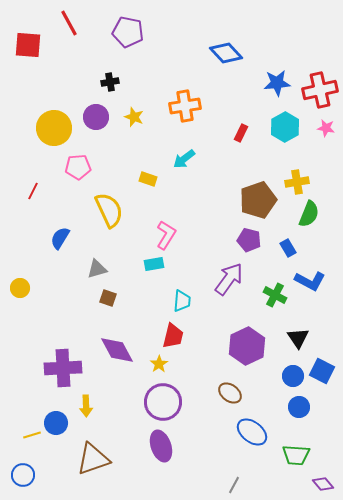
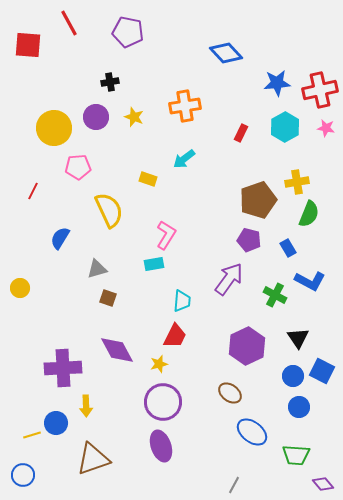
red trapezoid at (173, 336): moved 2 px right; rotated 12 degrees clockwise
yellow star at (159, 364): rotated 18 degrees clockwise
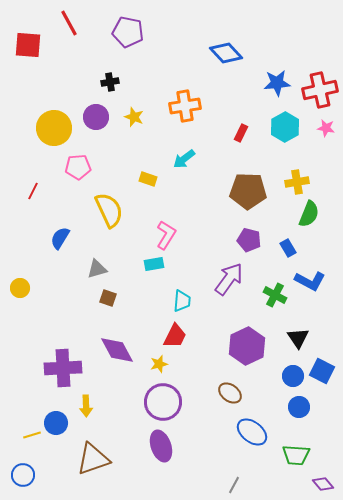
brown pentagon at (258, 200): moved 10 px left, 9 px up; rotated 21 degrees clockwise
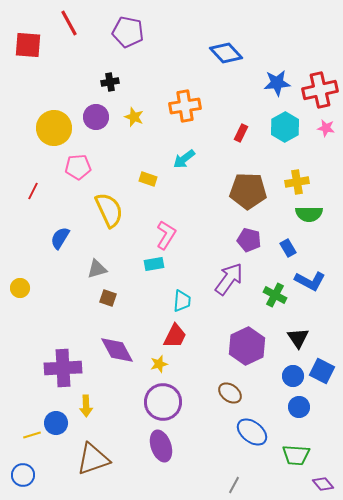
green semicircle at (309, 214): rotated 68 degrees clockwise
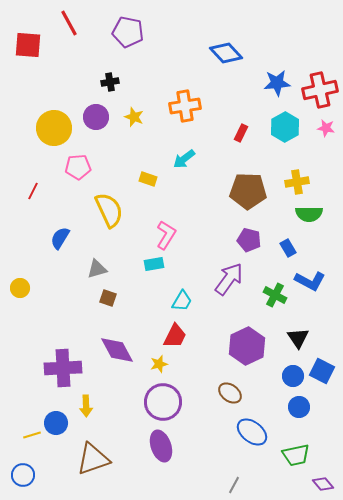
cyan trapezoid at (182, 301): rotated 25 degrees clockwise
green trapezoid at (296, 455): rotated 16 degrees counterclockwise
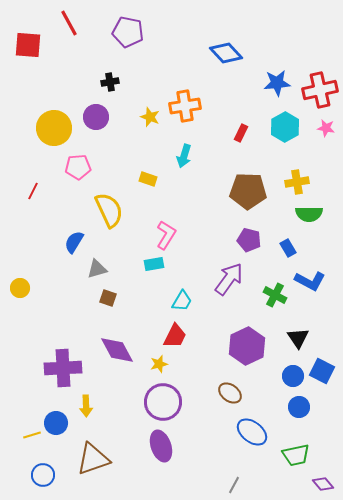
yellow star at (134, 117): moved 16 px right
cyan arrow at (184, 159): moved 3 px up; rotated 35 degrees counterclockwise
blue semicircle at (60, 238): moved 14 px right, 4 px down
blue circle at (23, 475): moved 20 px right
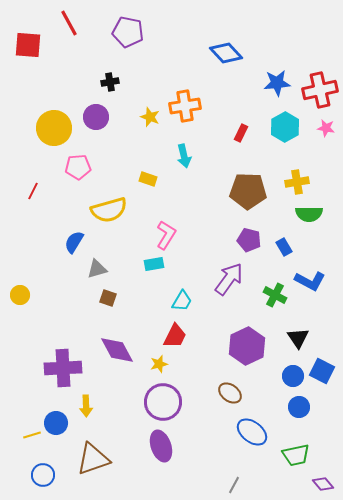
cyan arrow at (184, 156): rotated 30 degrees counterclockwise
yellow semicircle at (109, 210): rotated 99 degrees clockwise
blue rectangle at (288, 248): moved 4 px left, 1 px up
yellow circle at (20, 288): moved 7 px down
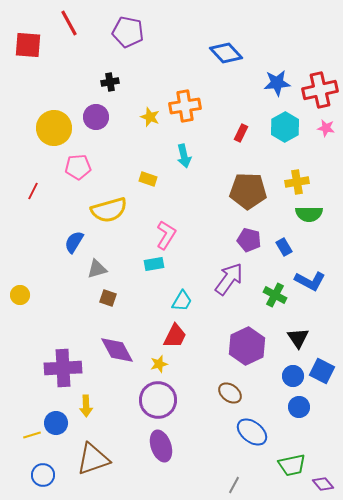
purple circle at (163, 402): moved 5 px left, 2 px up
green trapezoid at (296, 455): moved 4 px left, 10 px down
